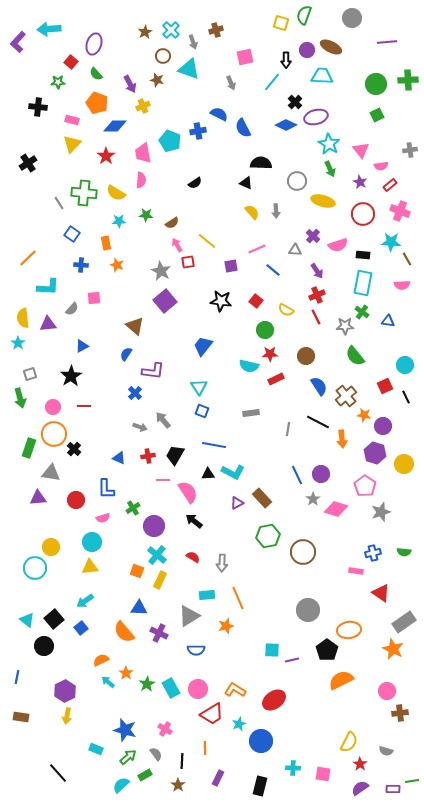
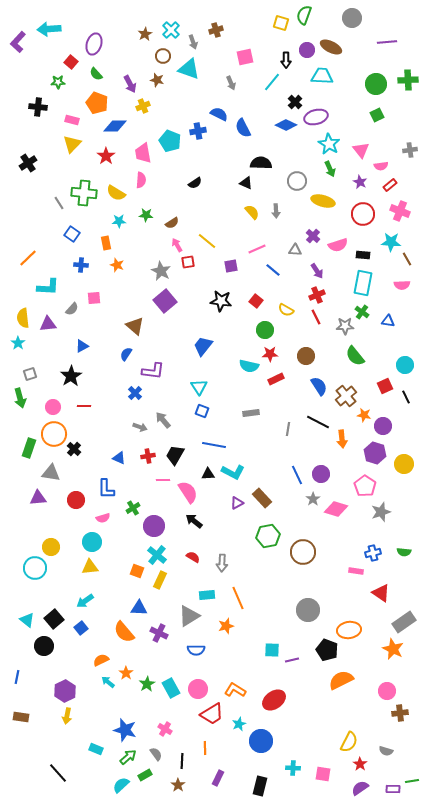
brown star at (145, 32): moved 2 px down
black pentagon at (327, 650): rotated 15 degrees counterclockwise
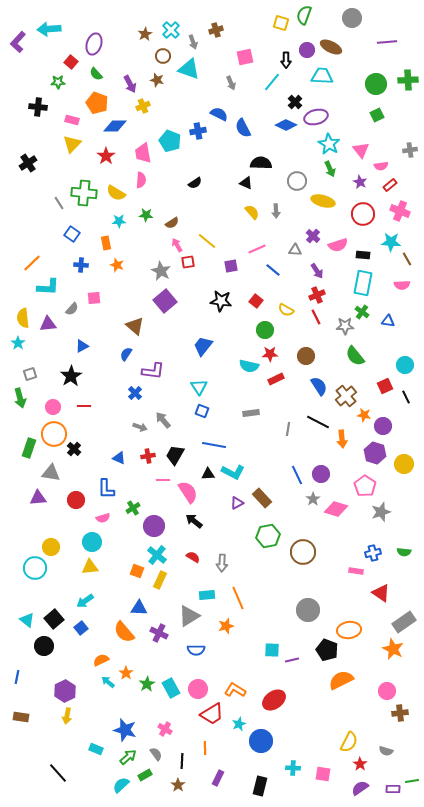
orange line at (28, 258): moved 4 px right, 5 px down
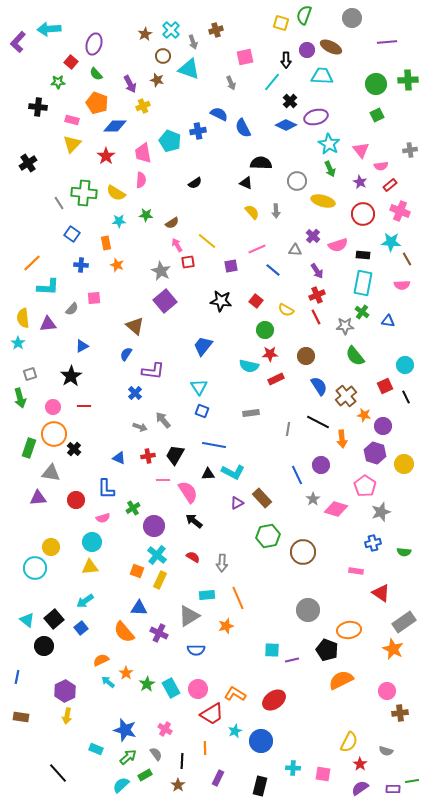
black cross at (295, 102): moved 5 px left, 1 px up
purple circle at (321, 474): moved 9 px up
blue cross at (373, 553): moved 10 px up
orange L-shape at (235, 690): moved 4 px down
cyan star at (239, 724): moved 4 px left, 7 px down
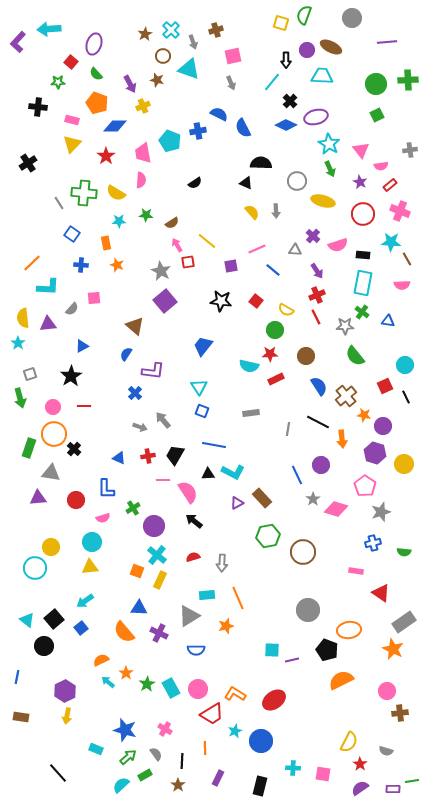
pink square at (245, 57): moved 12 px left, 1 px up
green circle at (265, 330): moved 10 px right
red semicircle at (193, 557): rotated 48 degrees counterclockwise
